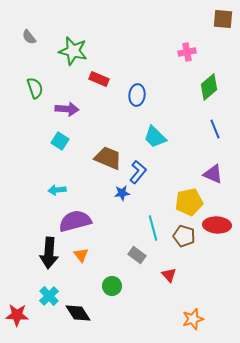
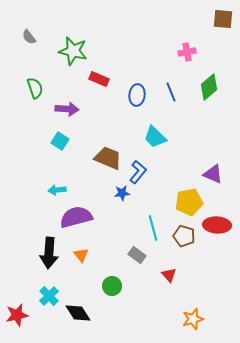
blue line: moved 44 px left, 37 px up
purple semicircle: moved 1 px right, 4 px up
red star: rotated 15 degrees counterclockwise
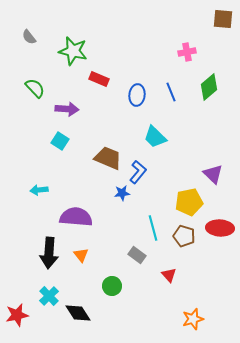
green semicircle: rotated 25 degrees counterclockwise
purple triangle: rotated 20 degrees clockwise
cyan arrow: moved 18 px left
purple semicircle: rotated 20 degrees clockwise
red ellipse: moved 3 px right, 3 px down
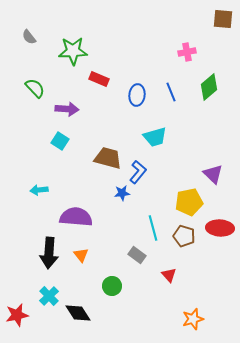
green star: rotated 16 degrees counterclockwise
cyan trapezoid: rotated 60 degrees counterclockwise
brown trapezoid: rotated 8 degrees counterclockwise
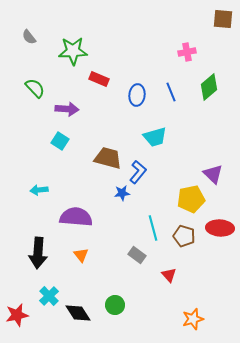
yellow pentagon: moved 2 px right, 3 px up
black arrow: moved 11 px left
green circle: moved 3 px right, 19 px down
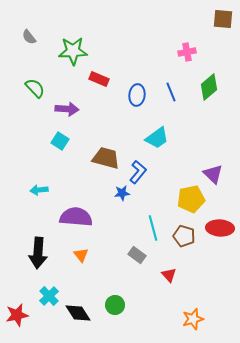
cyan trapezoid: moved 2 px right, 1 px down; rotated 20 degrees counterclockwise
brown trapezoid: moved 2 px left
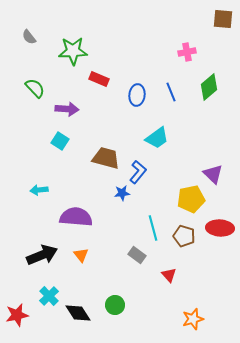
black arrow: moved 4 px right, 2 px down; rotated 116 degrees counterclockwise
